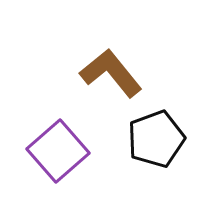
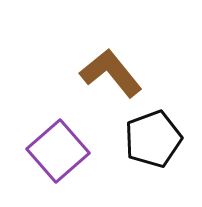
black pentagon: moved 3 px left
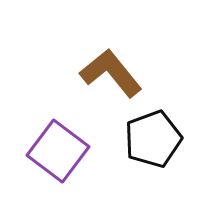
purple square: rotated 12 degrees counterclockwise
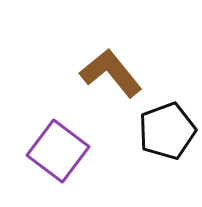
black pentagon: moved 14 px right, 8 px up
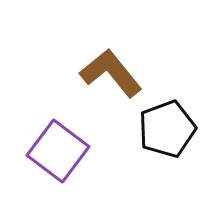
black pentagon: moved 2 px up
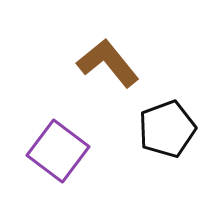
brown L-shape: moved 3 px left, 10 px up
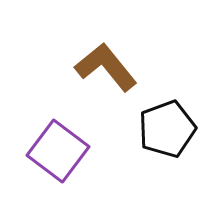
brown L-shape: moved 2 px left, 4 px down
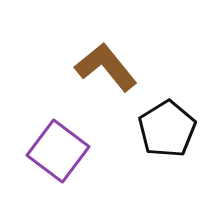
black pentagon: rotated 12 degrees counterclockwise
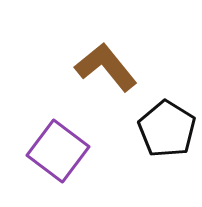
black pentagon: rotated 8 degrees counterclockwise
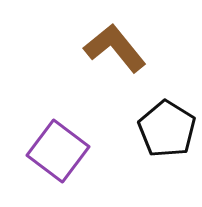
brown L-shape: moved 9 px right, 19 px up
